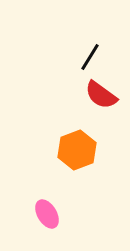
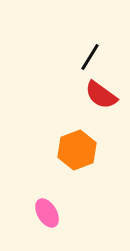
pink ellipse: moved 1 px up
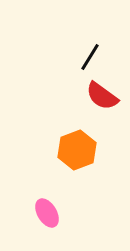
red semicircle: moved 1 px right, 1 px down
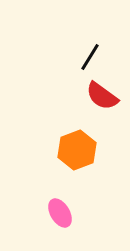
pink ellipse: moved 13 px right
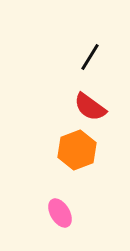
red semicircle: moved 12 px left, 11 px down
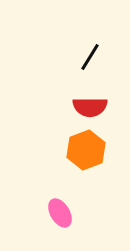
red semicircle: rotated 36 degrees counterclockwise
orange hexagon: moved 9 px right
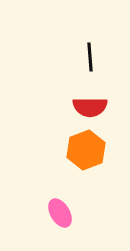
black line: rotated 36 degrees counterclockwise
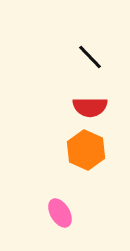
black line: rotated 40 degrees counterclockwise
orange hexagon: rotated 15 degrees counterclockwise
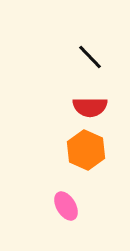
pink ellipse: moved 6 px right, 7 px up
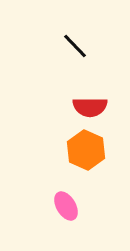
black line: moved 15 px left, 11 px up
